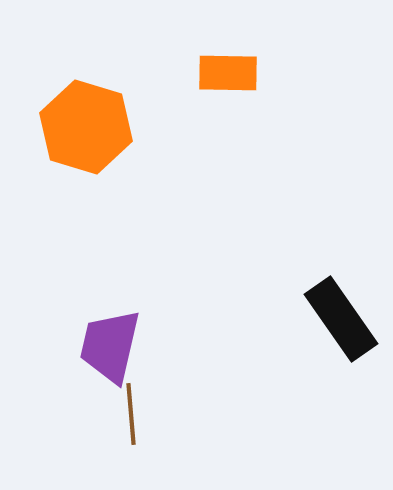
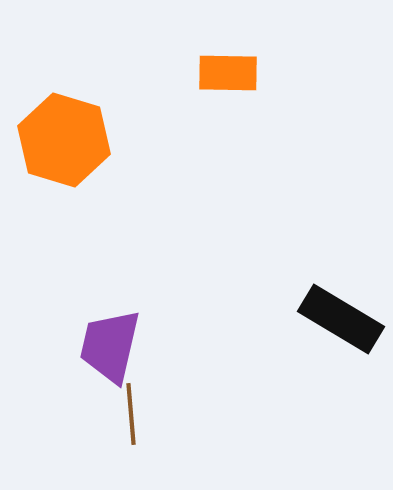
orange hexagon: moved 22 px left, 13 px down
black rectangle: rotated 24 degrees counterclockwise
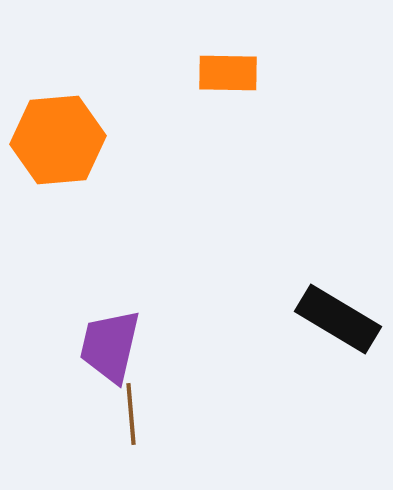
orange hexagon: moved 6 px left; rotated 22 degrees counterclockwise
black rectangle: moved 3 px left
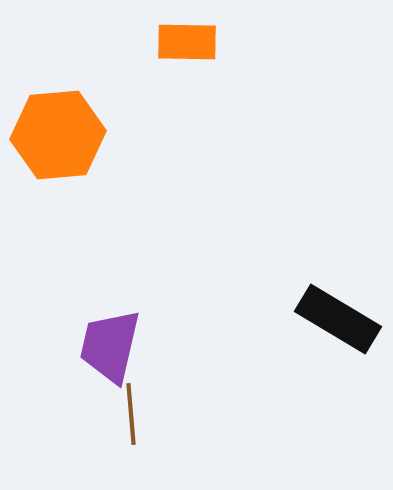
orange rectangle: moved 41 px left, 31 px up
orange hexagon: moved 5 px up
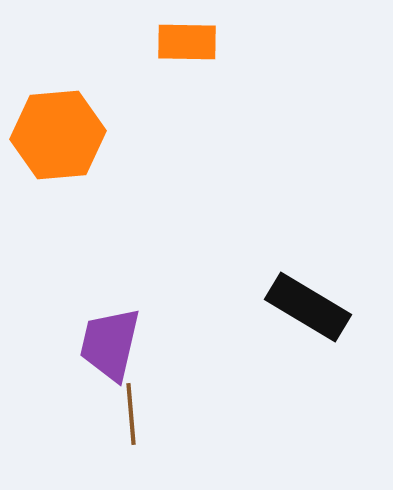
black rectangle: moved 30 px left, 12 px up
purple trapezoid: moved 2 px up
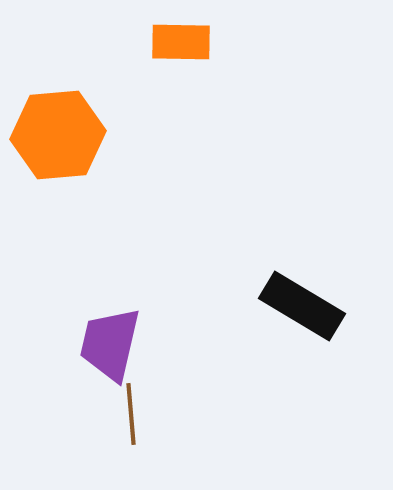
orange rectangle: moved 6 px left
black rectangle: moved 6 px left, 1 px up
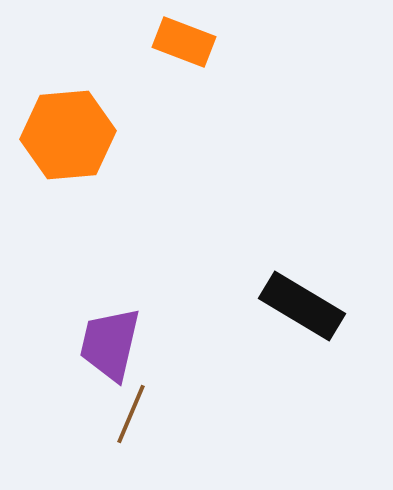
orange rectangle: moved 3 px right; rotated 20 degrees clockwise
orange hexagon: moved 10 px right
brown line: rotated 28 degrees clockwise
